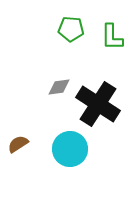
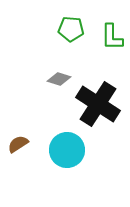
gray diamond: moved 8 px up; rotated 25 degrees clockwise
cyan circle: moved 3 px left, 1 px down
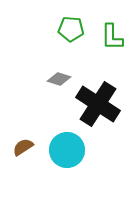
brown semicircle: moved 5 px right, 3 px down
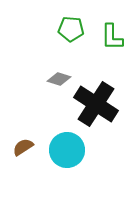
black cross: moved 2 px left
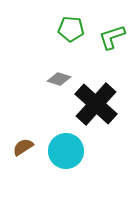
green L-shape: rotated 72 degrees clockwise
black cross: rotated 9 degrees clockwise
cyan circle: moved 1 px left, 1 px down
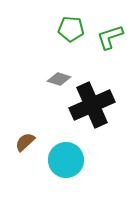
green L-shape: moved 2 px left
black cross: moved 4 px left, 1 px down; rotated 24 degrees clockwise
brown semicircle: moved 2 px right, 5 px up; rotated 10 degrees counterclockwise
cyan circle: moved 9 px down
